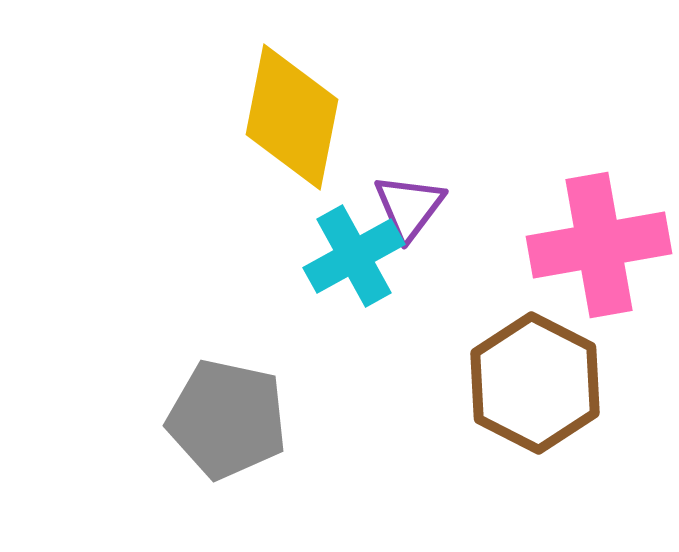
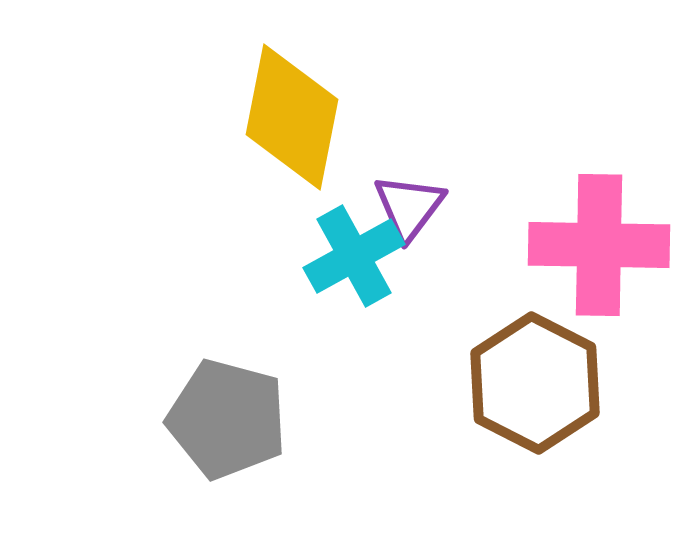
pink cross: rotated 11 degrees clockwise
gray pentagon: rotated 3 degrees clockwise
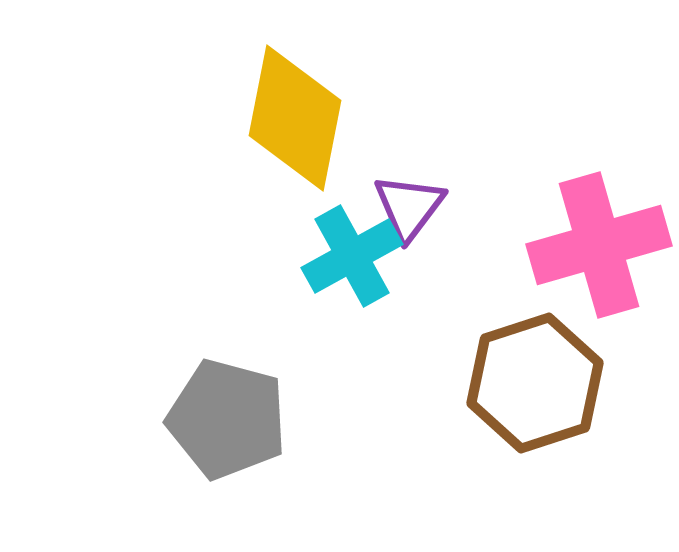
yellow diamond: moved 3 px right, 1 px down
pink cross: rotated 17 degrees counterclockwise
cyan cross: moved 2 px left
brown hexagon: rotated 15 degrees clockwise
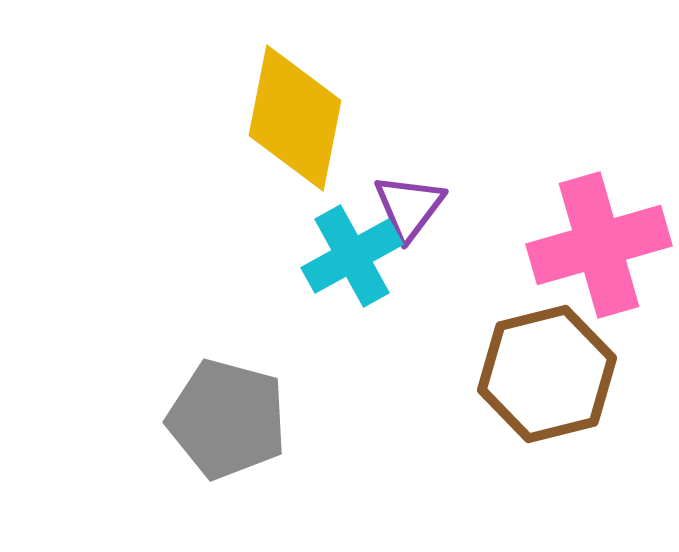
brown hexagon: moved 12 px right, 9 px up; rotated 4 degrees clockwise
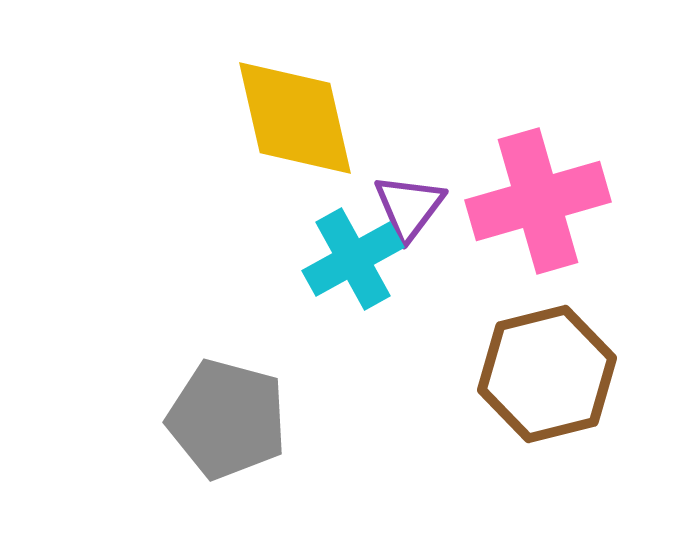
yellow diamond: rotated 24 degrees counterclockwise
pink cross: moved 61 px left, 44 px up
cyan cross: moved 1 px right, 3 px down
